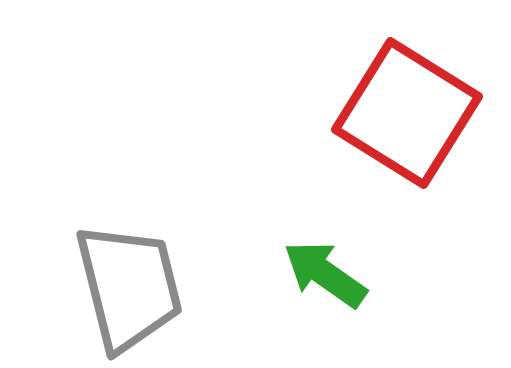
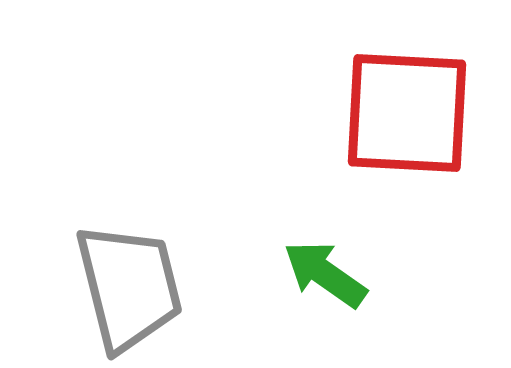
red square: rotated 29 degrees counterclockwise
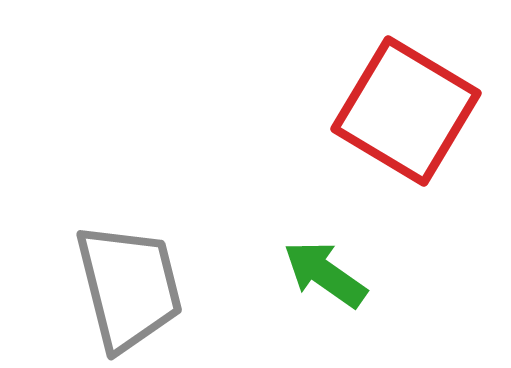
red square: moved 1 px left, 2 px up; rotated 28 degrees clockwise
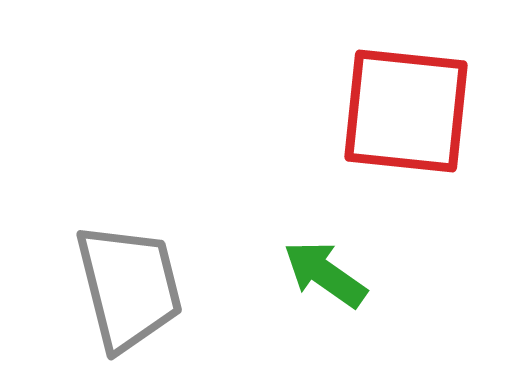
red square: rotated 25 degrees counterclockwise
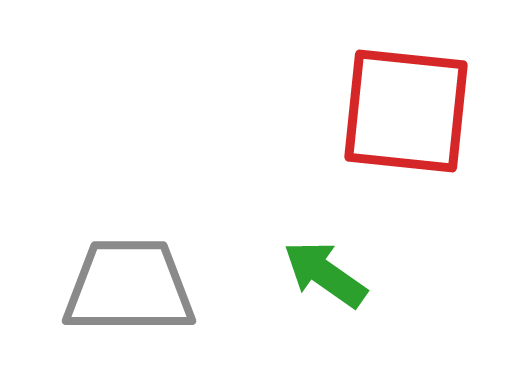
gray trapezoid: rotated 76 degrees counterclockwise
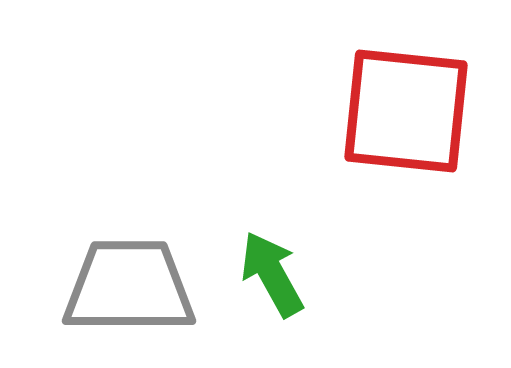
green arrow: moved 53 px left; rotated 26 degrees clockwise
